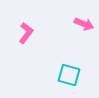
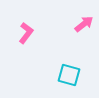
pink arrow: rotated 60 degrees counterclockwise
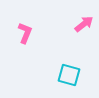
pink L-shape: moved 1 px left; rotated 15 degrees counterclockwise
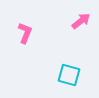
pink arrow: moved 3 px left, 3 px up
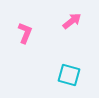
pink arrow: moved 9 px left
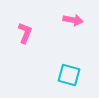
pink arrow: moved 1 px right, 1 px up; rotated 48 degrees clockwise
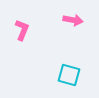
pink L-shape: moved 3 px left, 3 px up
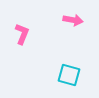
pink L-shape: moved 4 px down
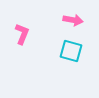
cyan square: moved 2 px right, 24 px up
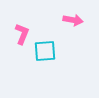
cyan square: moved 26 px left; rotated 20 degrees counterclockwise
